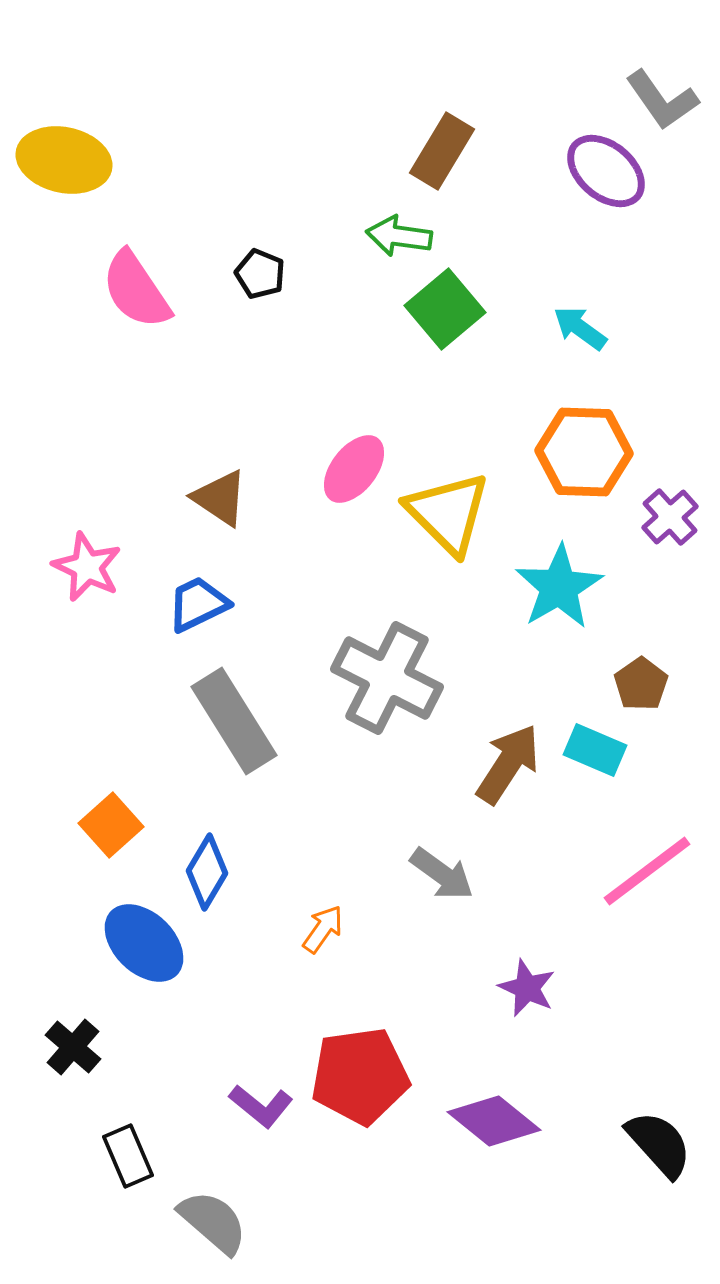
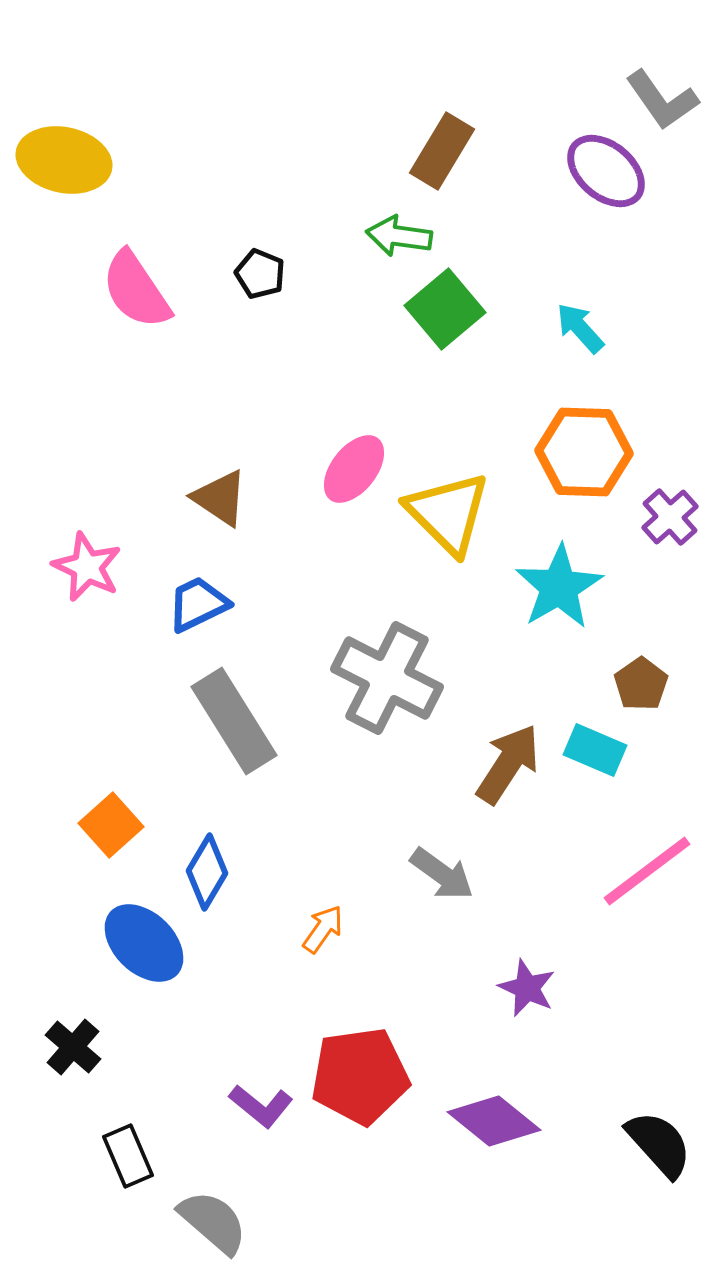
cyan arrow: rotated 12 degrees clockwise
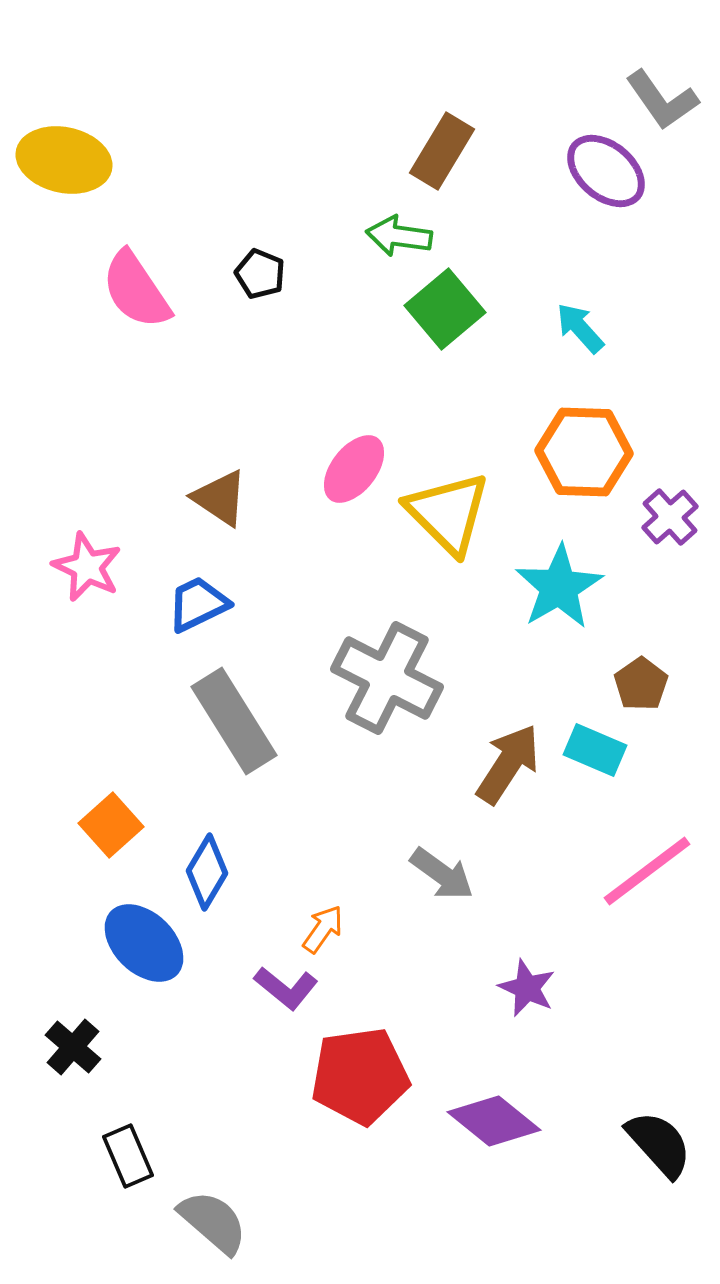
purple L-shape: moved 25 px right, 118 px up
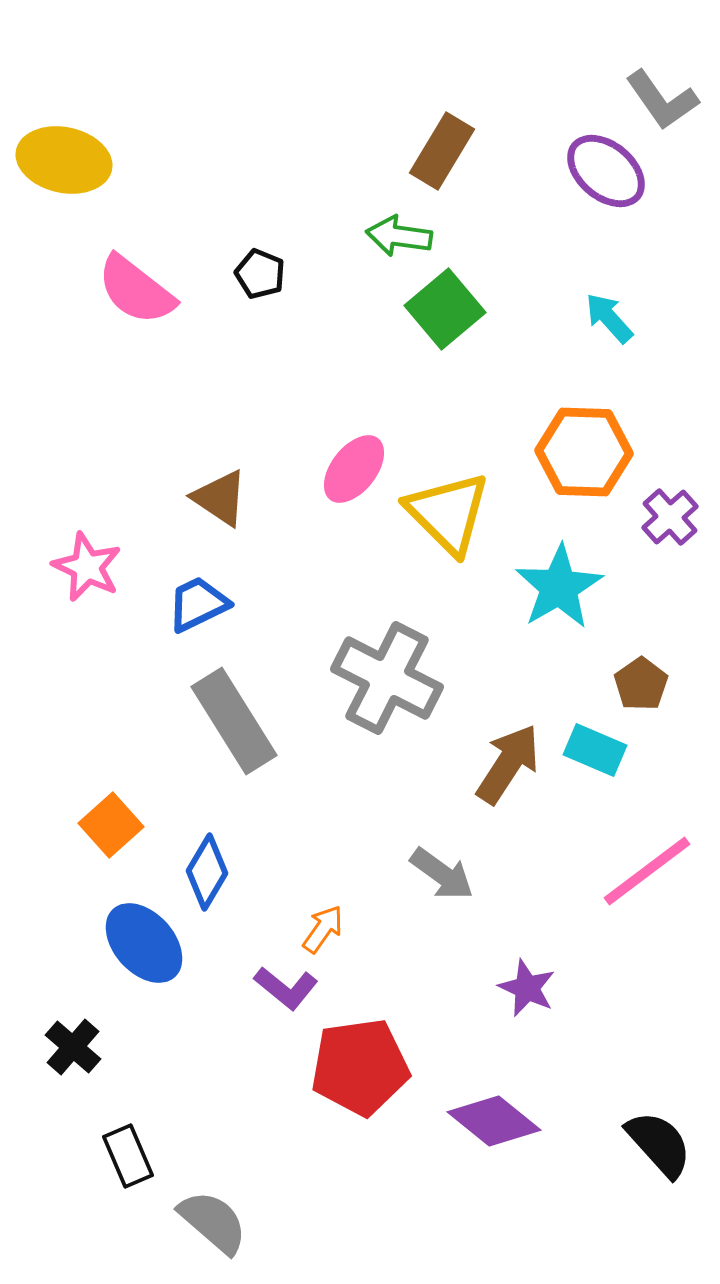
pink semicircle: rotated 18 degrees counterclockwise
cyan arrow: moved 29 px right, 10 px up
blue ellipse: rotated 4 degrees clockwise
red pentagon: moved 9 px up
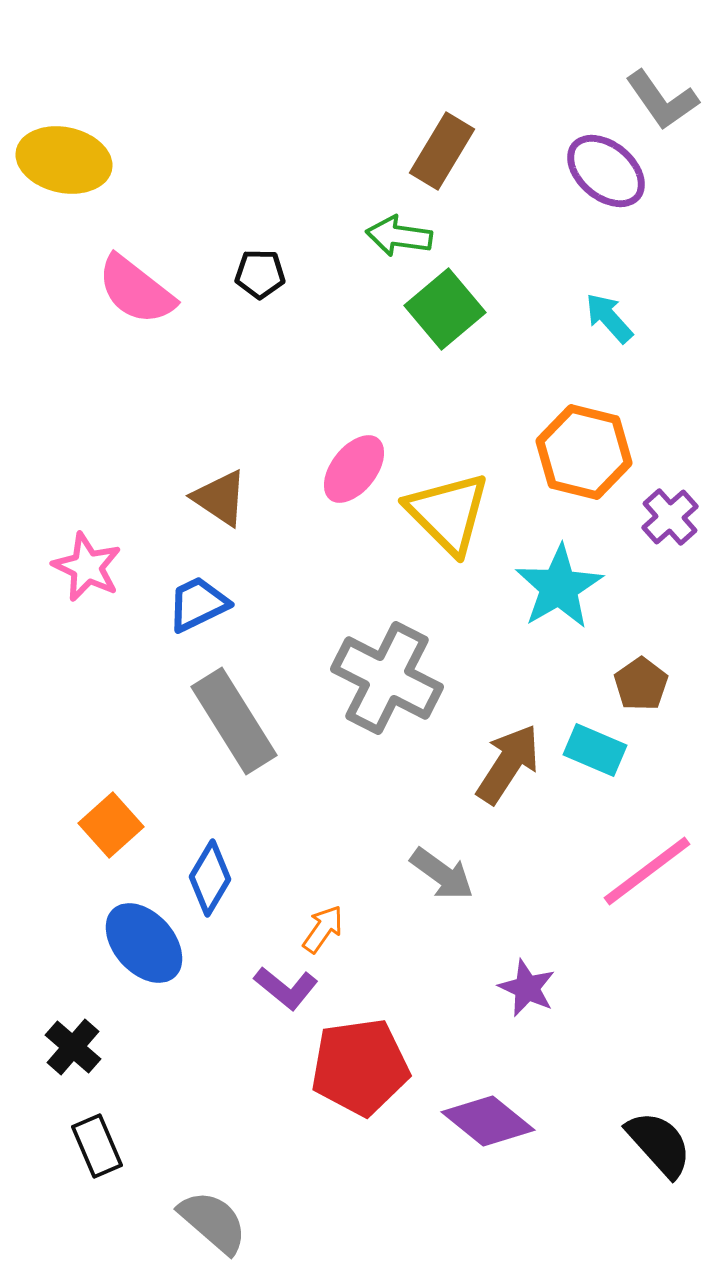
black pentagon: rotated 21 degrees counterclockwise
orange hexagon: rotated 12 degrees clockwise
blue diamond: moved 3 px right, 6 px down
purple diamond: moved 6 px left
black rectangle: moved 31 px left, 10 px up
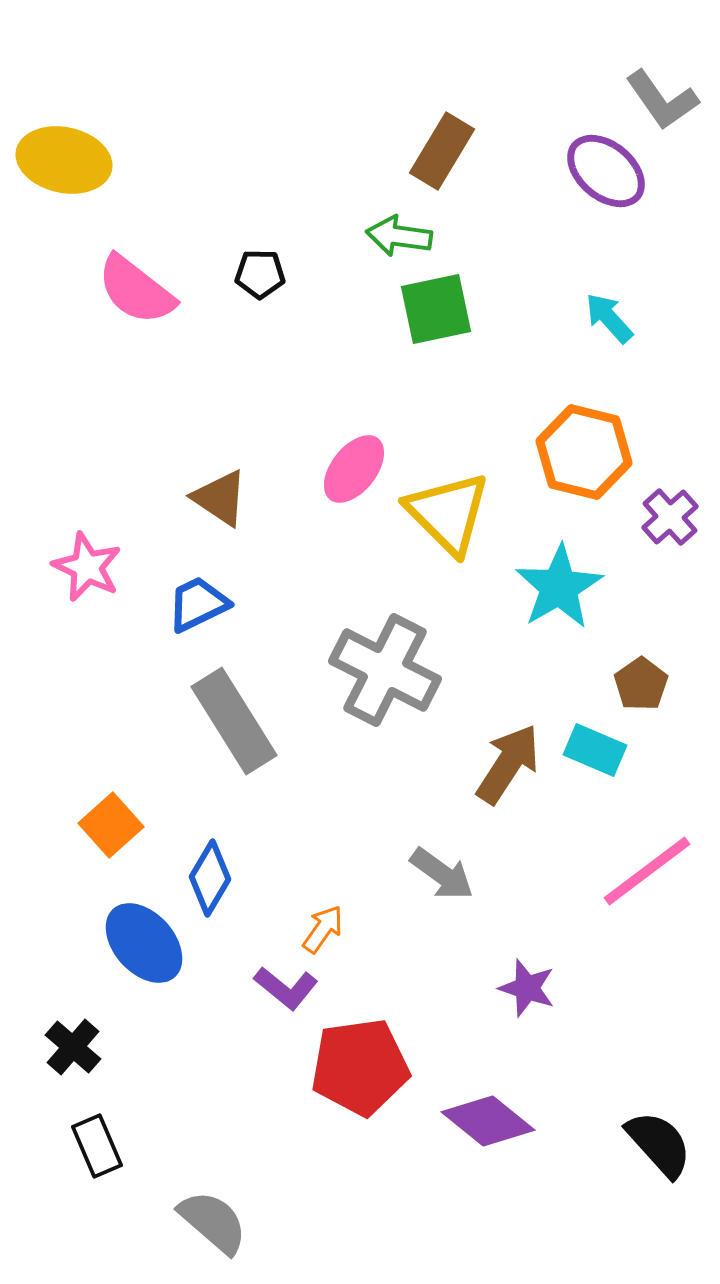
green square: moved 9 px left; rotated 28 degrees clockwise
gray cross: moved 2 px left, 8 px up
purple star: rotated 6 degrees counterclockwise
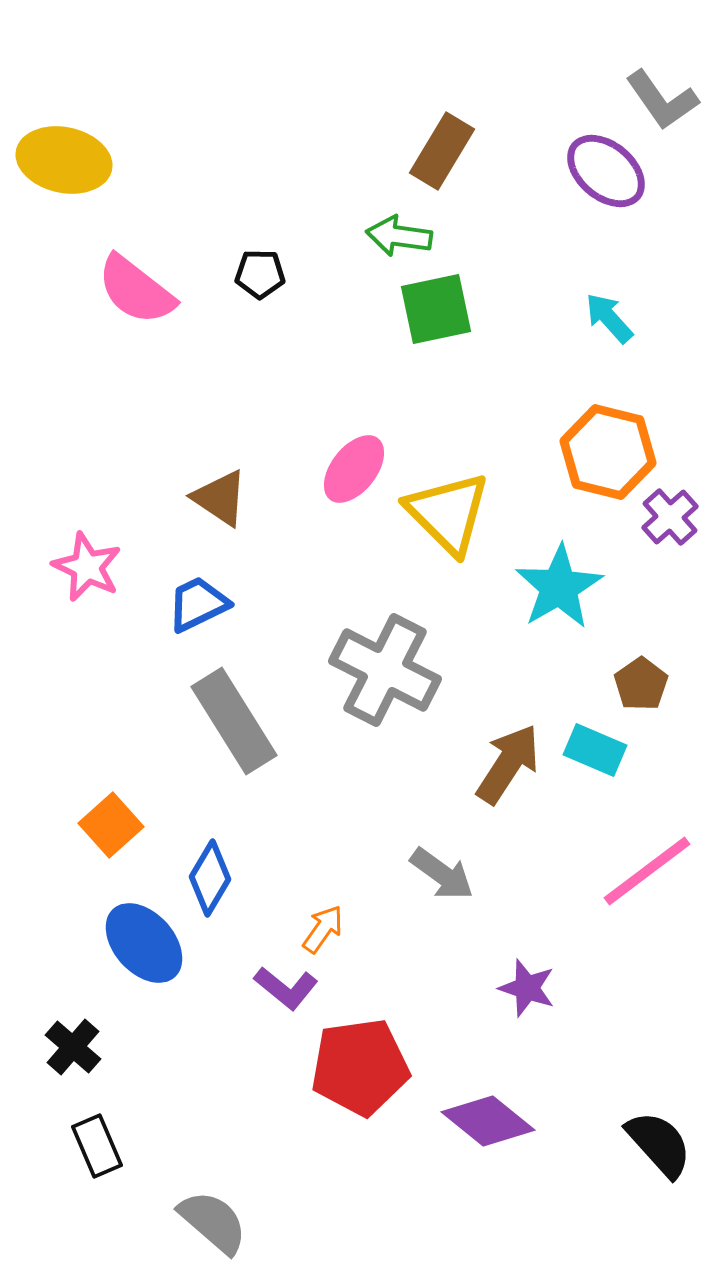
orange hexagon: moved 24 px right
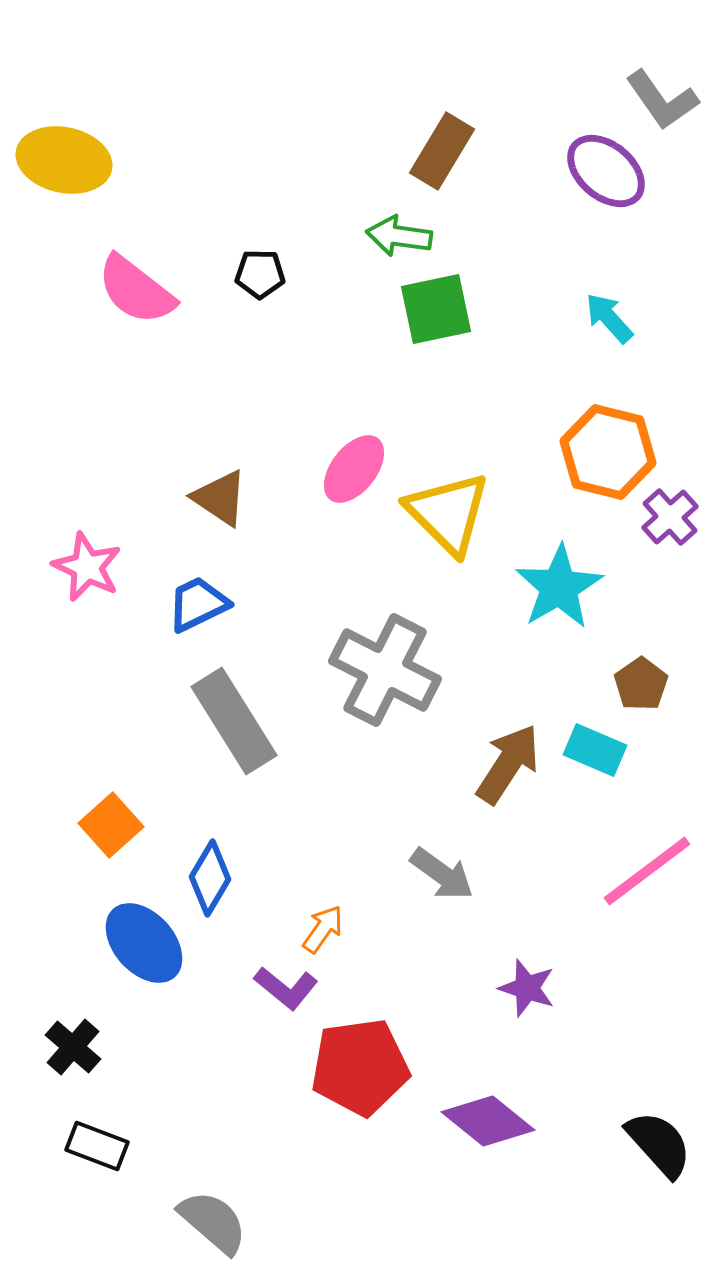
black rectangle: rotated 46 degrees counterclockwise
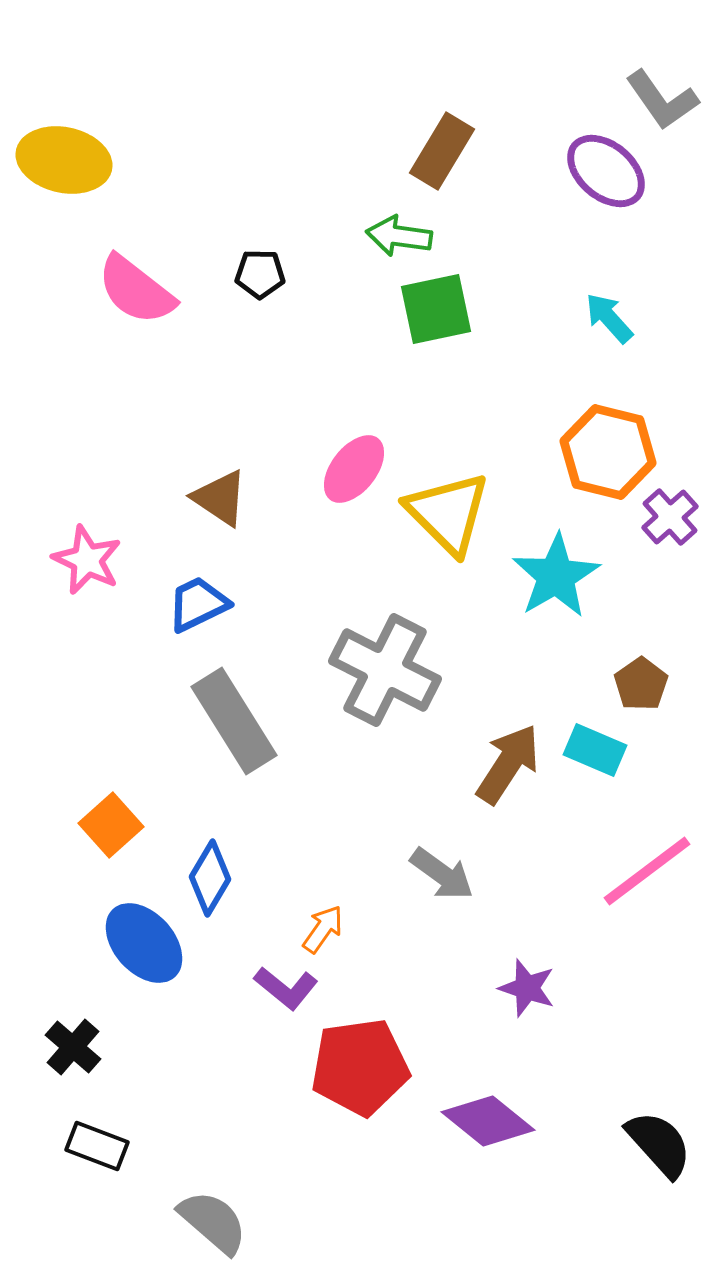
pink star: moved 7 px up
cyan star: moved 3 px left, 11 px up
